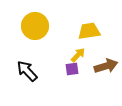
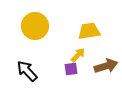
purple square: moved 1 px left
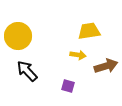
yellow circle: moved 17 px left, 10 px down
yellow arrow: rotated 56 degrees clockwise
purple square: moved 3 px left, 17 px down; rotated 24 degrees clockwise
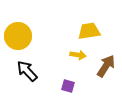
brown arrow: rotated 40 degrees counterclockwise
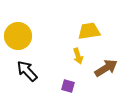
yellow arrow: moved 1 px down; rotated 63 degrees clockwise
brown arrow: moved 2 px down; rotated 25 degrees clockwise
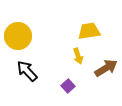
purple square: rotated 32 degrees clockwise
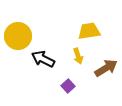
black arrow: moved 16 px right, 12 px up; rotated 20 degrees counterclockwise
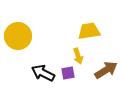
black arrow: moved 14 px down
brown arrow: moved 2 px down
purple square: moved 13 px up; rotated 32 degrees clockwise
